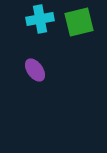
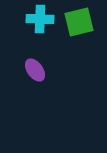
cyan cross: rotated 12 degrees clockwise
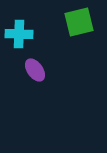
cyan cross: moved 21 px left, 15 px down
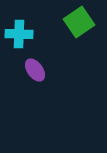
green square: rotated 20 degrees counterclockwise
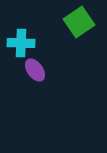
cyan cross: moved 2 px right, 9 px down
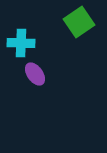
purple ellipse: moved 4 px down
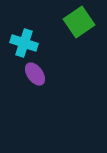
cyan cross: moved 3 px right; rotated 16 degrees clockwise
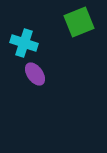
green square: rotated 12 degrees clockwise
